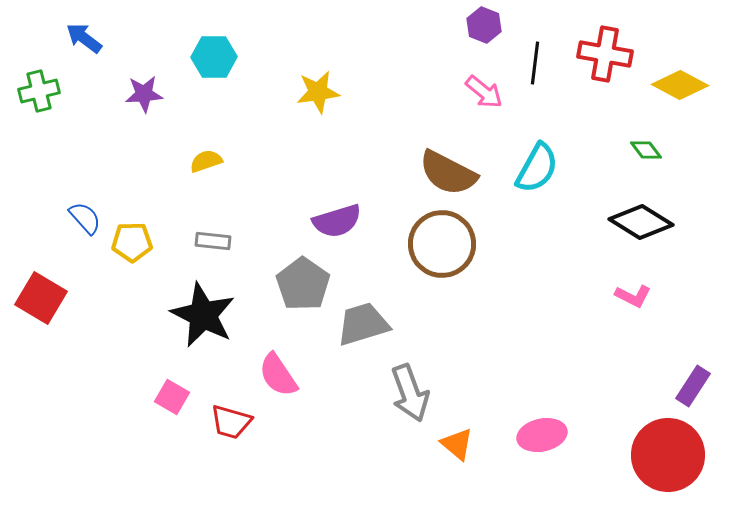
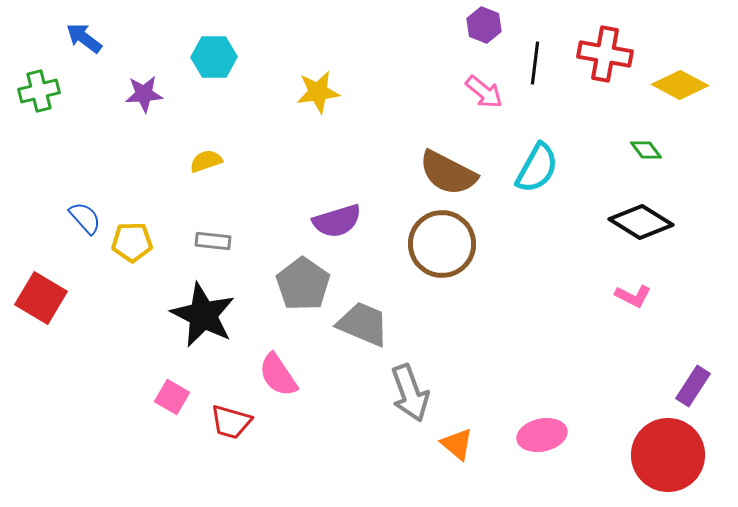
gray trapezoid: rotated 40 degrees clockwise
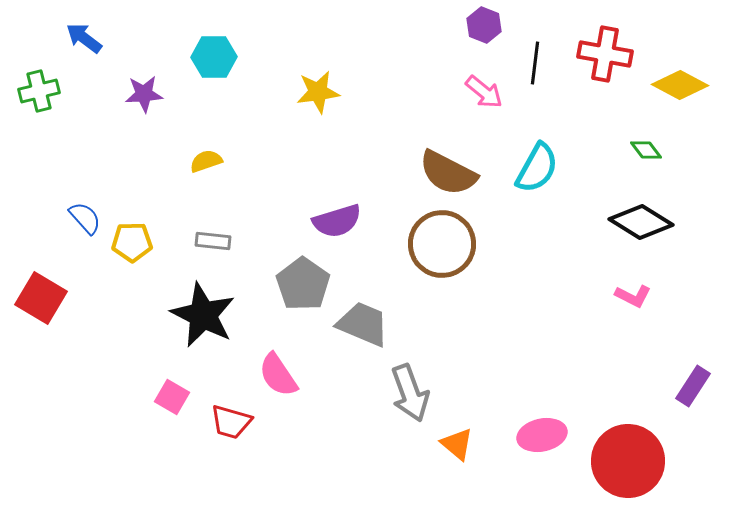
red circle: moved 40 px left, 6 px down
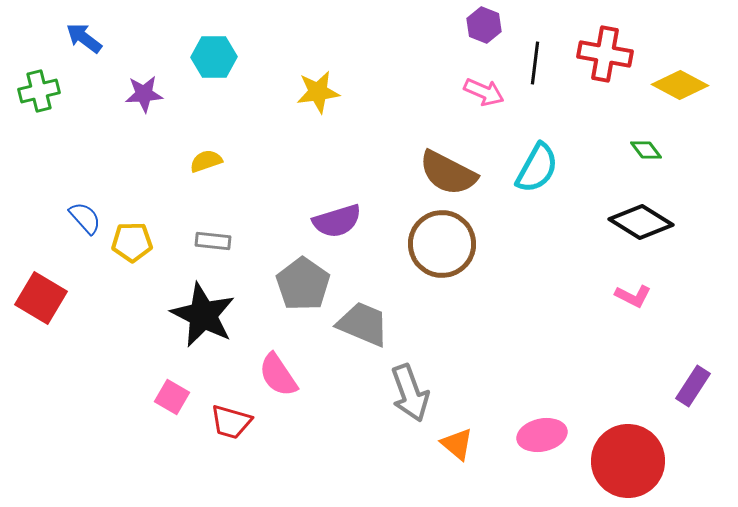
pink arrow: rotated 15 degrees counterclockwise
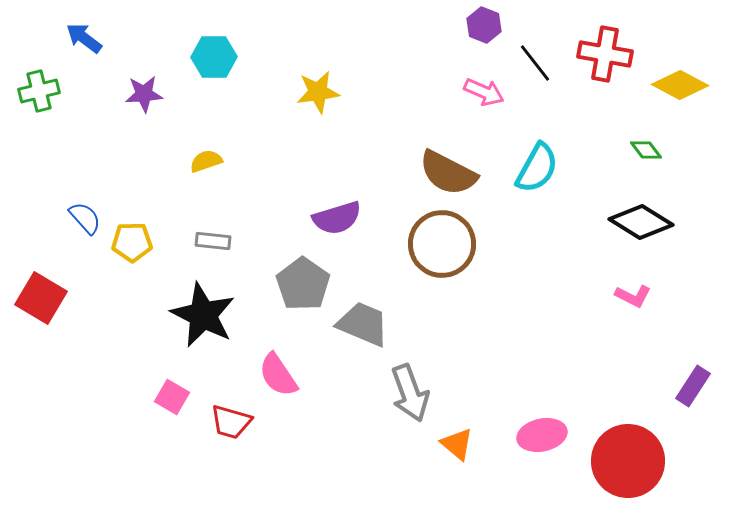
black line: rotated 45 degrees counterclockwise
purple semicircle: moved 3 px up
